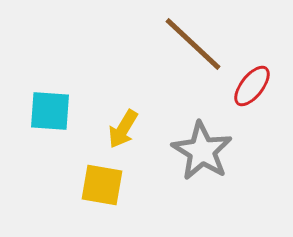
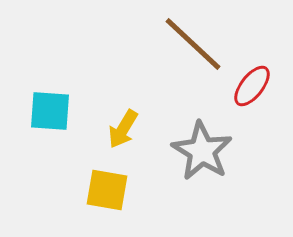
yellow square: moved 5 px right, 5 px down
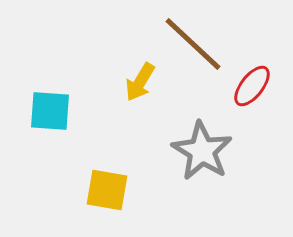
yellow arrow: moved 17 px right, 47 px up
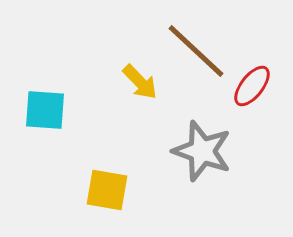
brown line: moved 3 px right, 7 px down
yellow arrow: rotated 75 degrees counterclockwise
cyan square: moved 5 px left, 1 px up
gray star: rotated 12 degrees counterclockwise
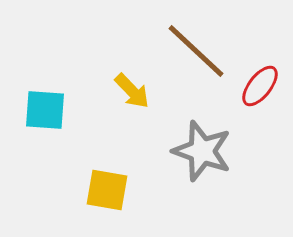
yellow arrow: moved 8 px left, 9 px down
red ellipse: moved 8 px right
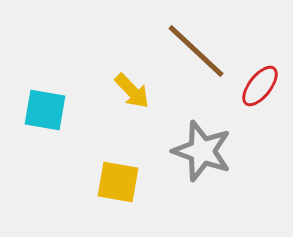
cyan square: rotated 6 degrees clockwise
yellow square: moved 11 px right, 8 px up
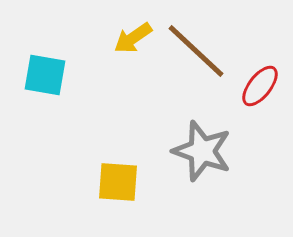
yellow arrow: moved 1 px right, 53 px up; rotated 99 degrees clockwise
cyan square: moved 35 px up
yellow square: rotated 6 degrees counterclockwise
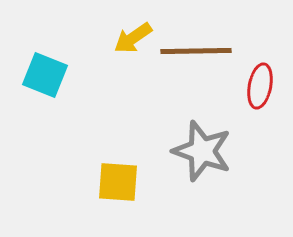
brown line: rotated 44 degrees counterclockwise
cyan square: rotated 12 degrees clockwise
red ellipse: rotated 27 degrees counterclockwise
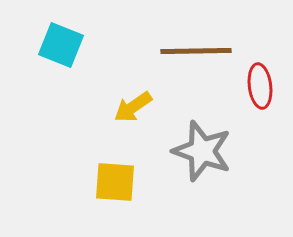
yellow arrow: moved 69 px down
cyan square: moved 16 px right, 30 px up
red ellipse: rotated 18 degrees counterclockwise
yellow square: moved 3 px left
